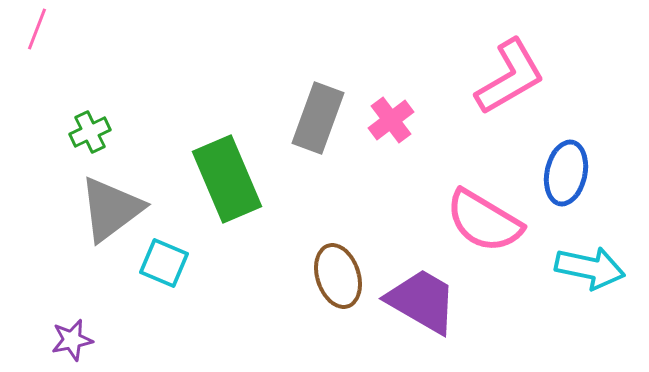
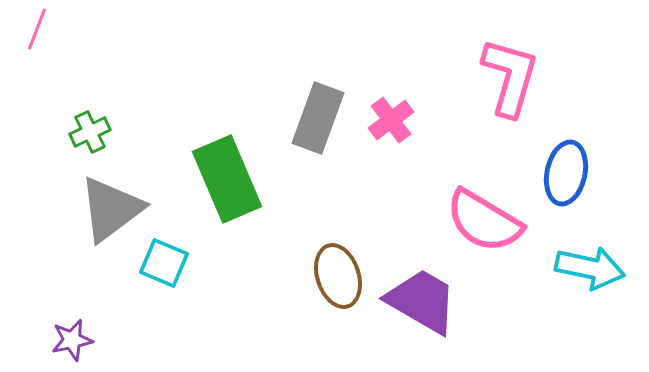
pink L-shape: rotated 44 degrees counterclockwise
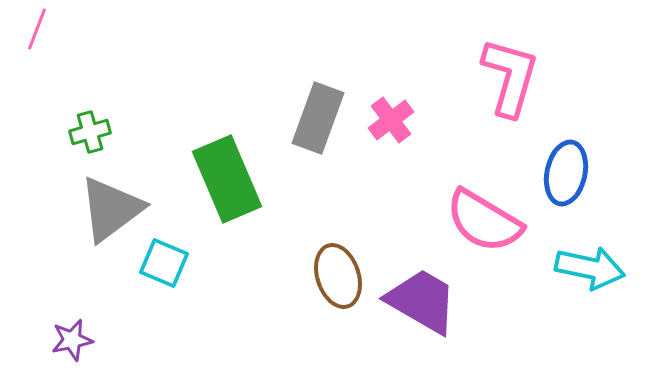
green cross: rotated 9 degrees clockwise
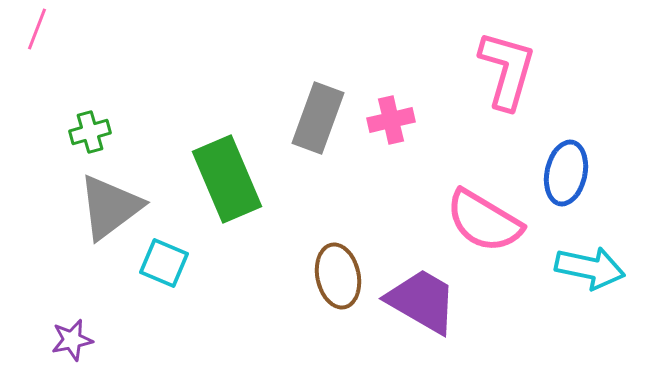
pink L-shape: moved 3 px left, 7 px up
pink cross: rotated 24 degrees clockwise
gray triangle: moved 1 px left, 2 px up
brown ellipse: rotated 6 degrees clockwise
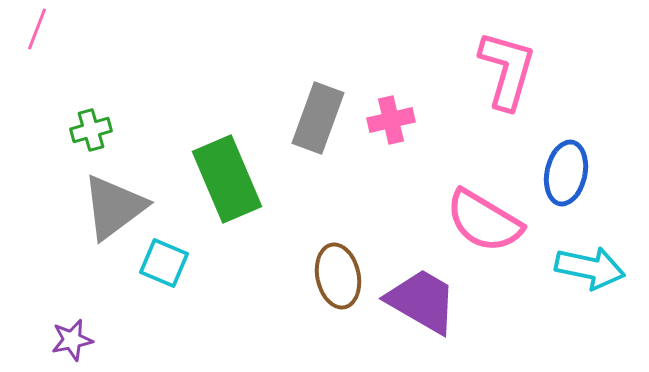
green cross: moved 1 px right, 2 px up
gray triangle: moved 4 px right
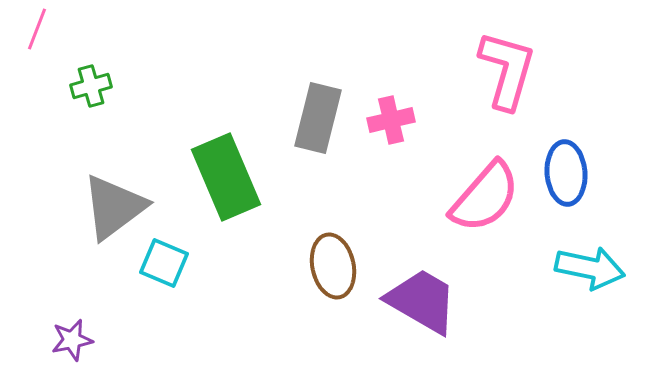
gray rectangle: rotated 6 degrees counterclockwise
green cross: moved 44 px up
blue ellipse: rotated 16 degrees counterclockwise
green rectangle: moved 1 px left, 2 px up
pink semicircle: moved 1 px right, 24 px up; rotated 80 degrees counterclockwise
brown ellipse: moved 5 px left, 10 px up
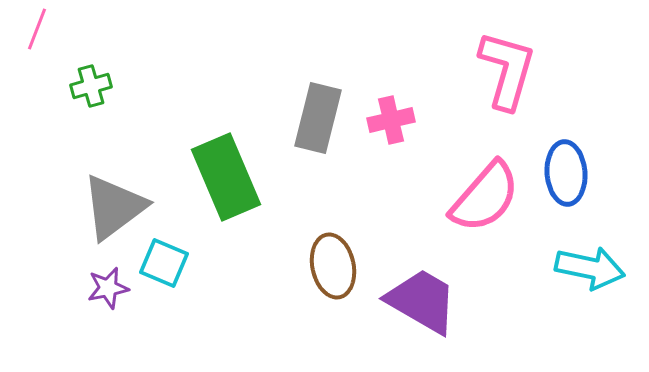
purple star: moved 36 px right, 52 px up
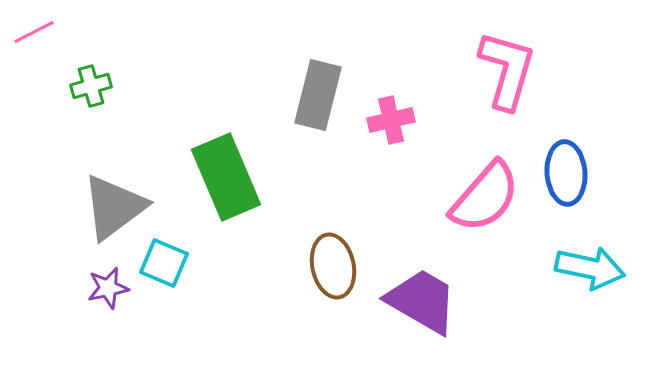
pink line: moved 3 px left, 3 px down; rotated 42 degrees clockwise
gray rectangle: moved 23 px up
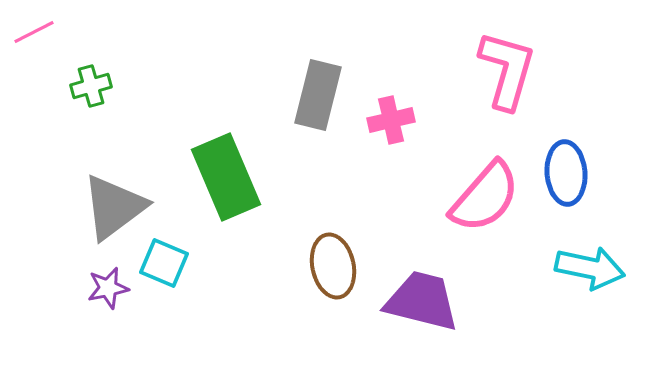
purple trapezoid: rotated 16 degrees counterclockwise
